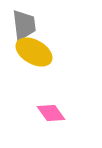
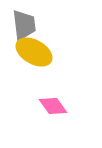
pink diamond: moved 2 px right, 7 px up
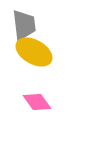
pink diamond: moved 16 px left, 4 px up
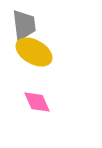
pink diamond: rotated 12 degrees clockwise
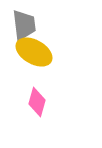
pink diamond: rotated 40 degrees clockwise
